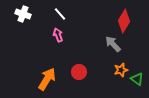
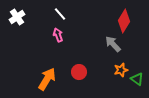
white cross: moved 6 px left, 3 px down; rotated 35 degrees clockwise
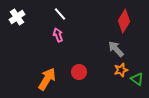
gray arrow: moved 3 px right, 5 px down
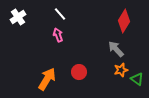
white cross: moved 1 px right
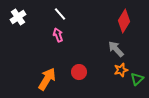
green triangle: rotated 40 degrees clockwise
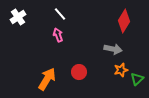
gray arrow: moved 3 px left; rotated 144 degrees clockwise
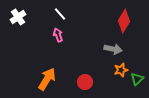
red circle: moved 6 px right, 10 px down
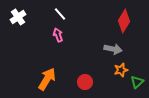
green triangle: moved 3 px down
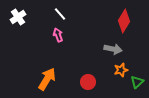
red circle: moved 3 px right
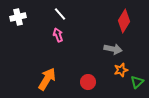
white cross: rotated 21 degrees clockwise
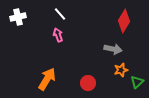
red circle: moved 1 px down
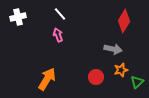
red circle: moved 8 px right, 6 px up
